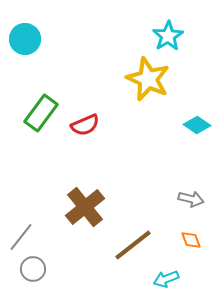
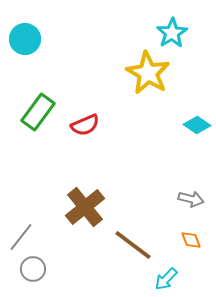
cyan star: moved 4 px right, 3 px up
yellow star: moved 6 px up; rotated 6 degrees clockwise
green rectangle: moved 3 px left, 1 px up
brown line: rotated 75 degrees clockwise
cyan arrow: rotated 25 degrees counterclockwise
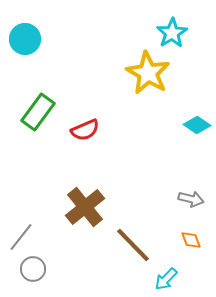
red semicircle: moved 5 px down
brown line: rotated 9 degrees clockwise
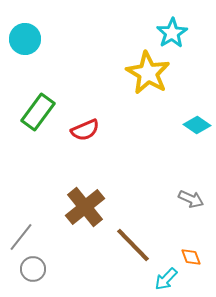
gray arrow: rotated 10 degrees clockwise
orange diamond: moved 17 px down
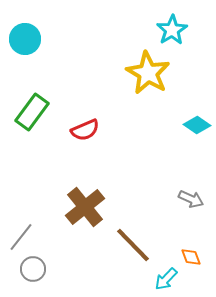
cyan star: moved 3 px up
green rectangle: moved 6 px left
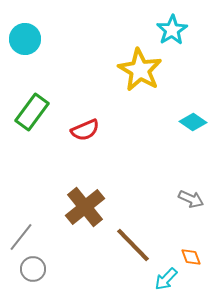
yellow star: moved 8 px left, 3 px up
cyan diamond: moved 4 px left, 3 px up
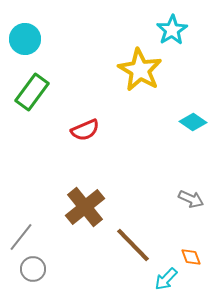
green rectangle: moved 20 px up
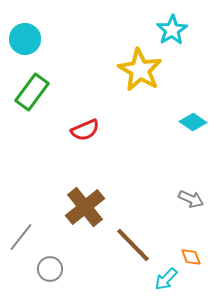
gray circle: moved 17 px right
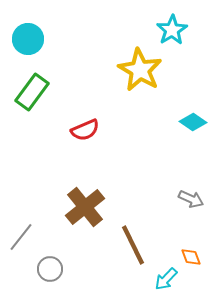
cyan circle: moved 3 px right
brown line: rotated 18 degrees clockwise
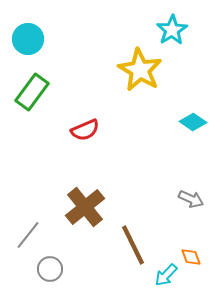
gray line: moved 7 px right, 2 px up
cyan arrow: moved 4 px up
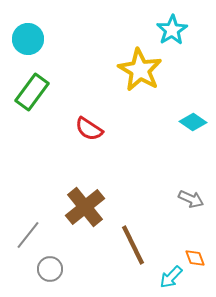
red semicircle: moved 4 px right, 1 px up; rotated 56 degrees clockwise
orange diamond: moved 4 px right, 1 px down
cyan arrow: moved 5 px right, 2 px down
